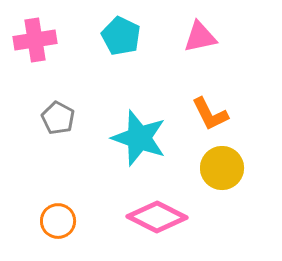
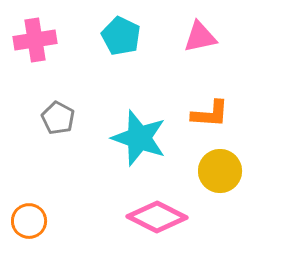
orange L-shape: rotated 60 degrees counterclockwise
yellow circle: moved 2 px left, 3 px down
orange circle: moved 29 px left
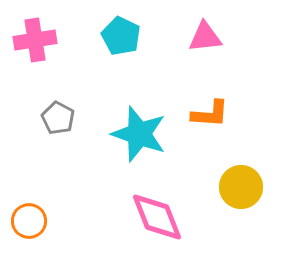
pink triangle: moved 5 px right; rotated 6 degrees clockwise
cyan star: moved 4 px up
yellow circle: moved 21 px right, 16 px down
pink diamond: rotated 42 degrees clockwise
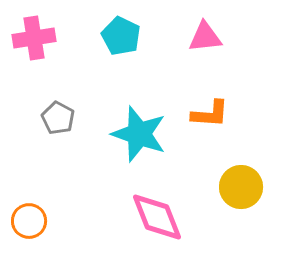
pink cross: moved 1 px left, 2 px up
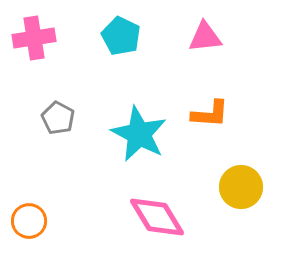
cyan star: rotated 8 degrees clockwise
pink diamond: rotated 10 degrees counterclockwise
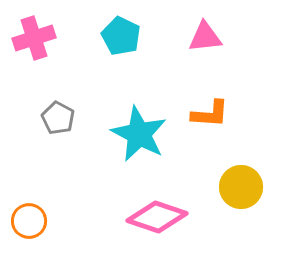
pink cross: rotated 9 degrees counterclockwise
pink diamond: rotated 40 degrees counterclockwise
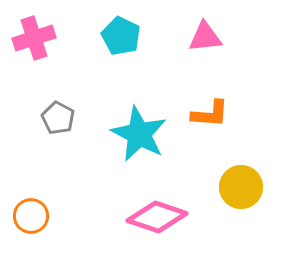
orange circle: moved 2 px right, 5 px up
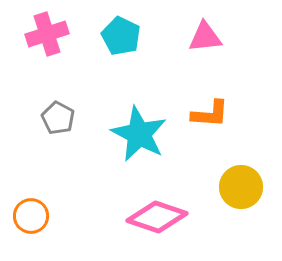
pink cross: moved 13 px right, 4 px up
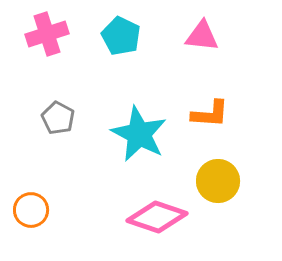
pink triangle: moved 3 px left, 1 px up; rotated 12 degrees clockwise
yellow circle: moved 23 px left, 6 px up
orange circle: moved 6 px up
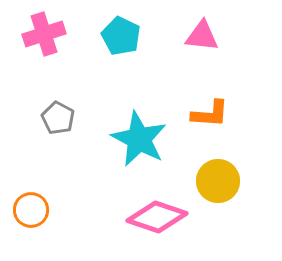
pink cross: moved 3 px left
cyan star: moved 5 px down
